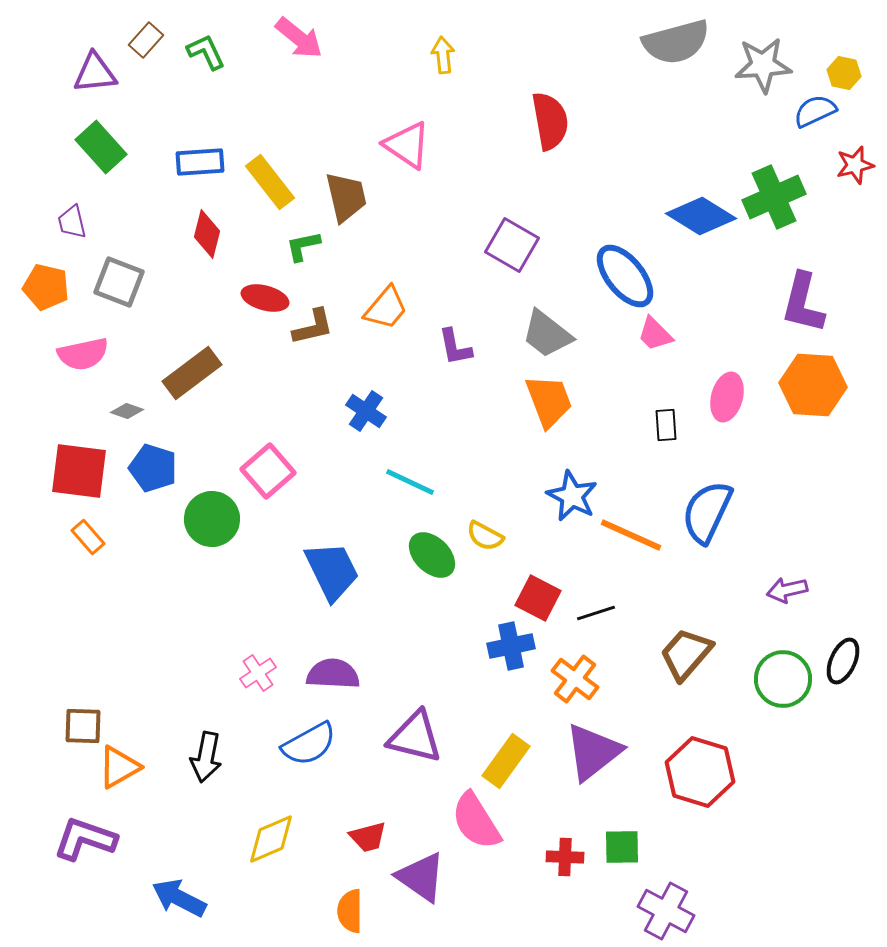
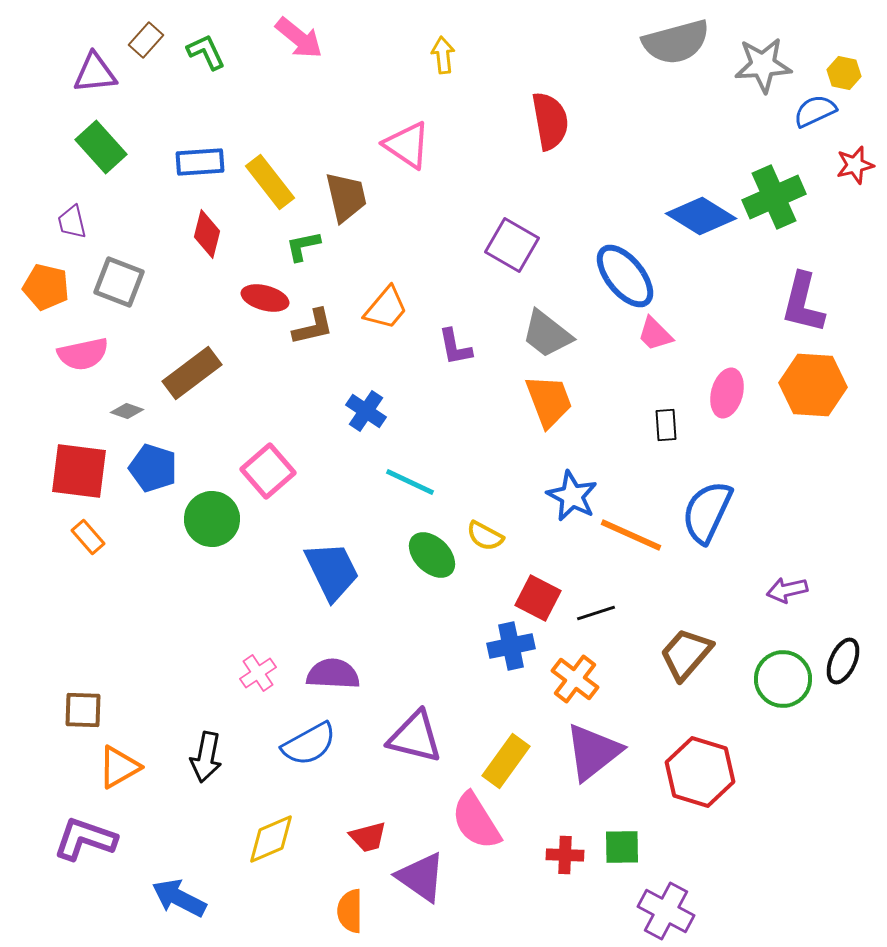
pink ellipse at (727, 397): moved 4 px up
brown square at (83, 726): moved 16 px up
red cross at (565, 857): moved 2 px up
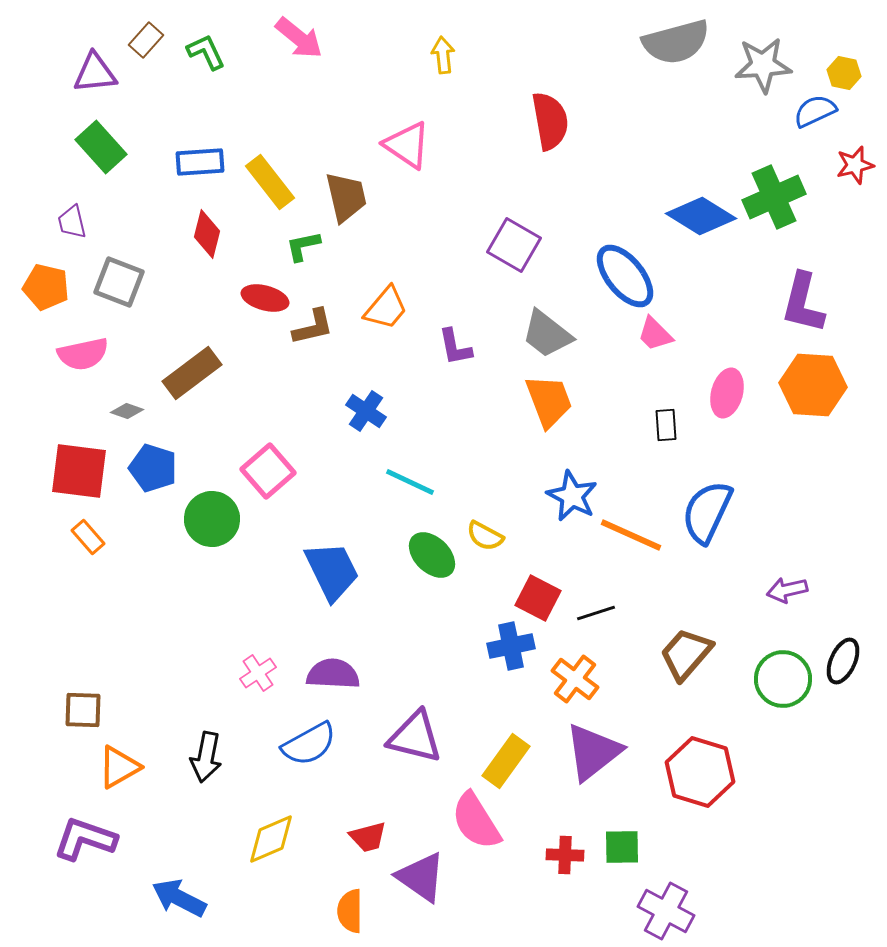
purple square at (512, 245): moved 2 px right
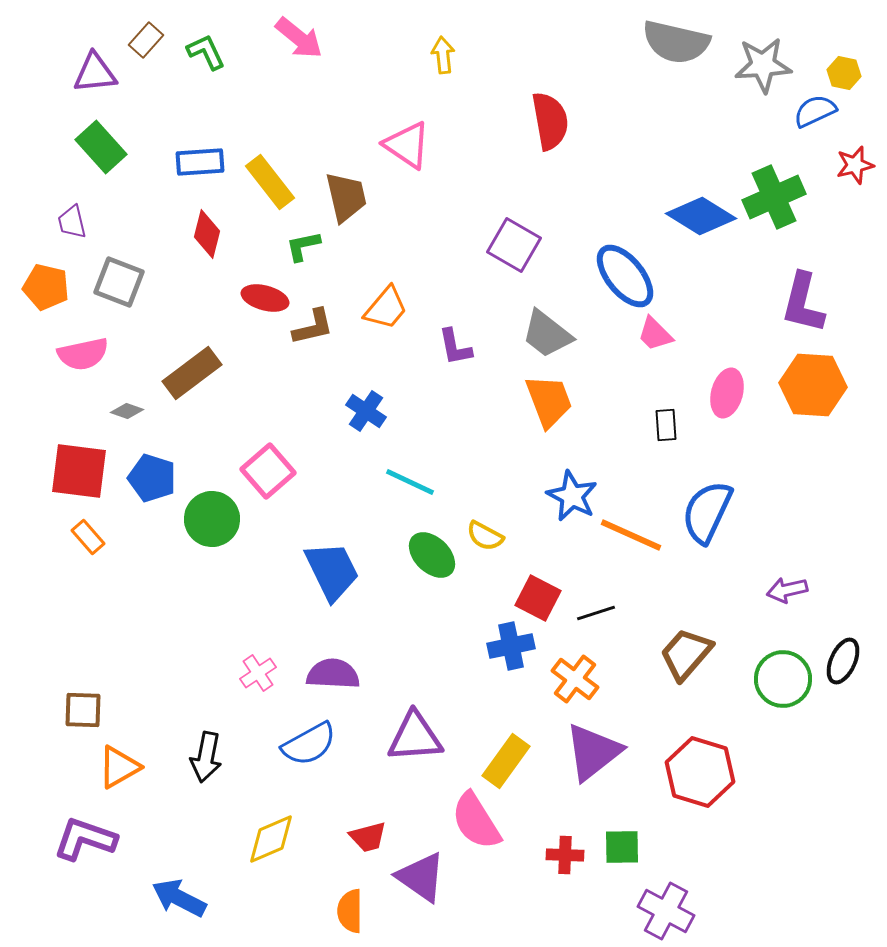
gray semicircle at (676, 42): rotated 28 degrees clockwise
blue pentagon at (153, 468): moved 1 px left, 10 px down
purple triangle at (415, 737): rotated 18 degrees counterclockwise
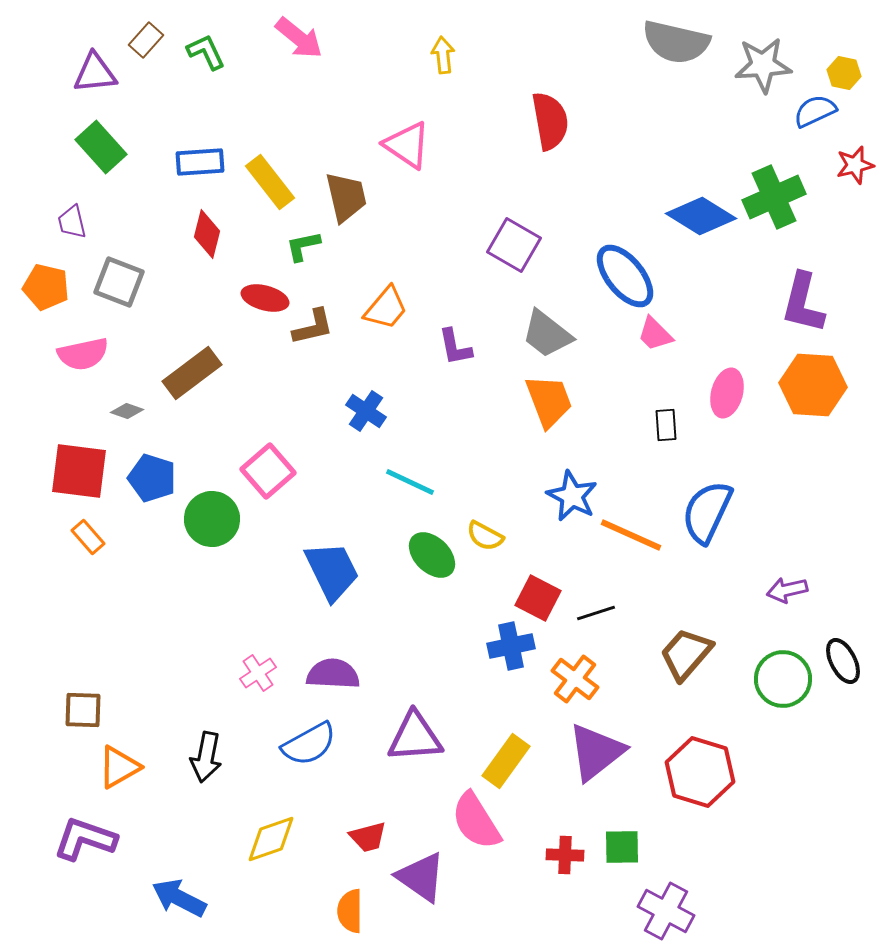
black ellipse at (843, 661): rotated 51 degrees counterclockwise
purple triangle at (593, 752): moved 3 px right
yellow diamond at (271, 839): rotated 4 degrees clockwise
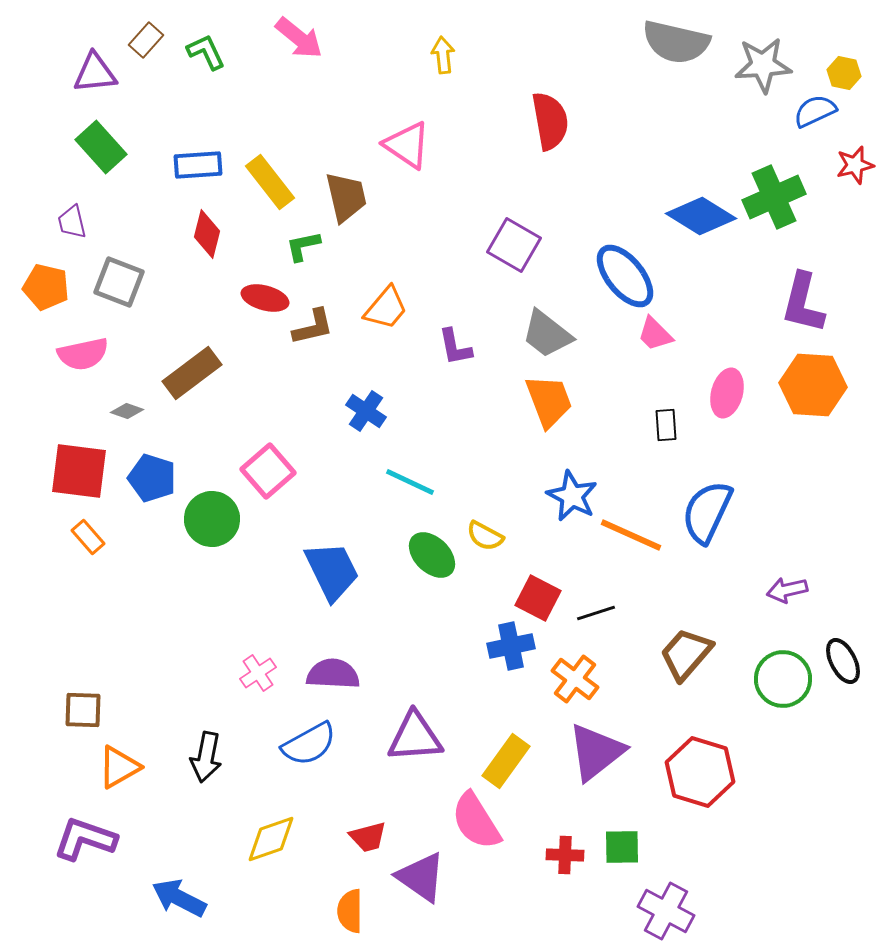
blue rectangle at (200, 162): moved 2 px left, 3 px down
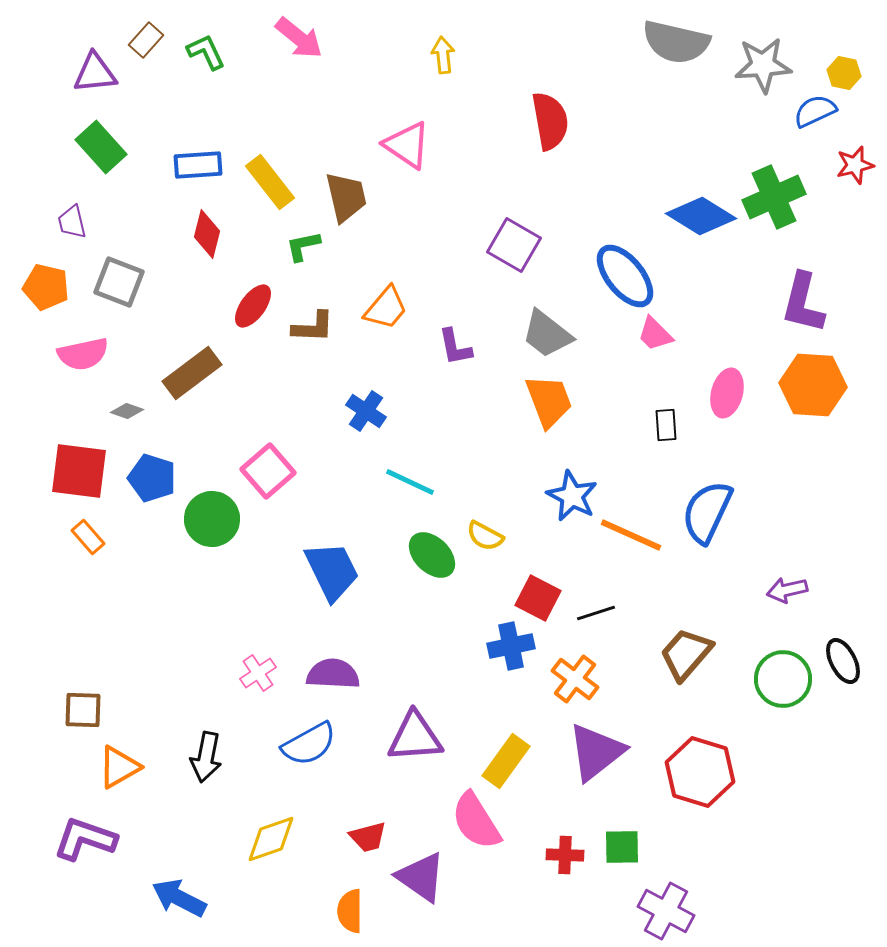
red ellipse at (265, 298): moved 12 px left, 8 px down; rotated 69 degrees counterclockwise
brown L-shape at (313, 327): rotated 15 degrees clockwise
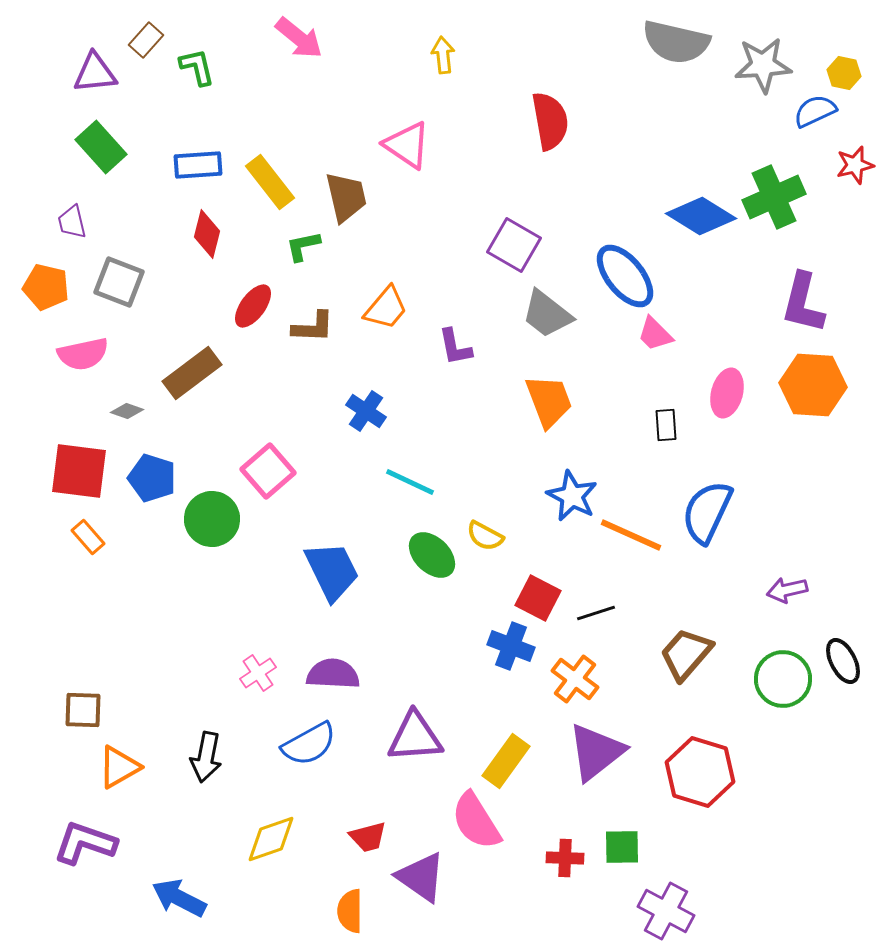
green L-shape at (206, 52): moved 9 px left, 15 px down; rotated 12 degrees clockwise
gray trapezoid at (547, 334): moved 20 px up
blue cross at (511, 646): rotated 33 degrees clockwise
purple L-shape at (85, 839): moved 4 px down
red cross at (565, 855): moved 3 px down
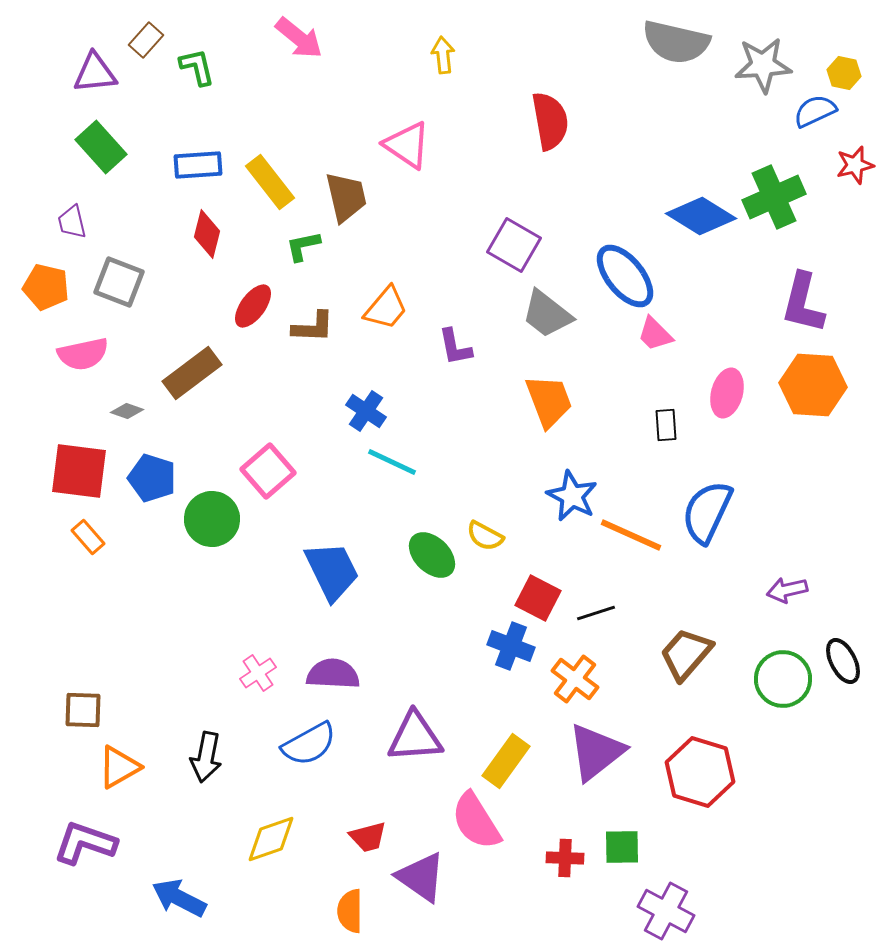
cyan line at (410, 482): moved 18 px left, 20 px up
